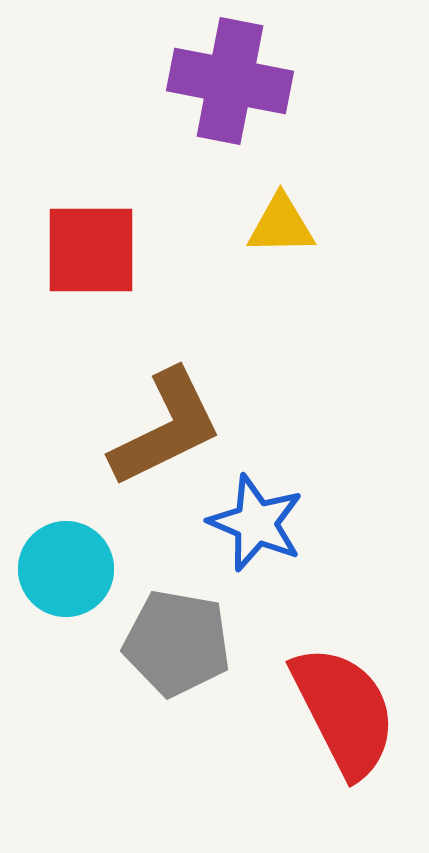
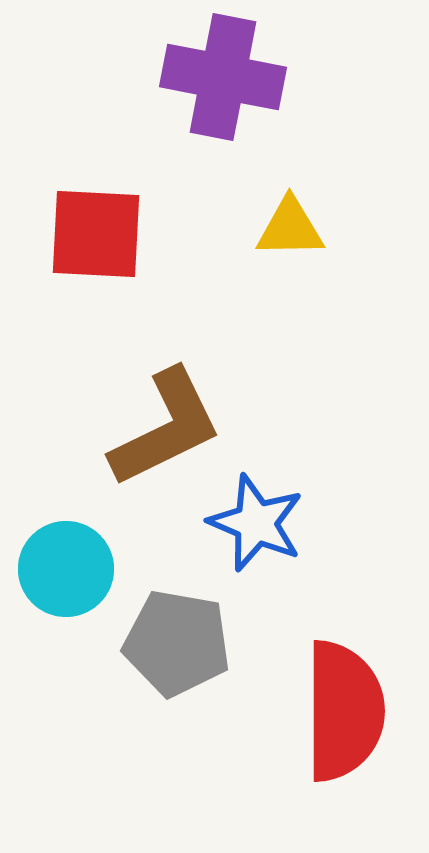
purple cross: moved 7 px left, 4 px up
yellow triangle: moved 9 px right, 3 px down
red square: moved 5 px right, 16 px up; rotated 3 degrees clockwise
red semicircle: rotated 27 degrees clockwise
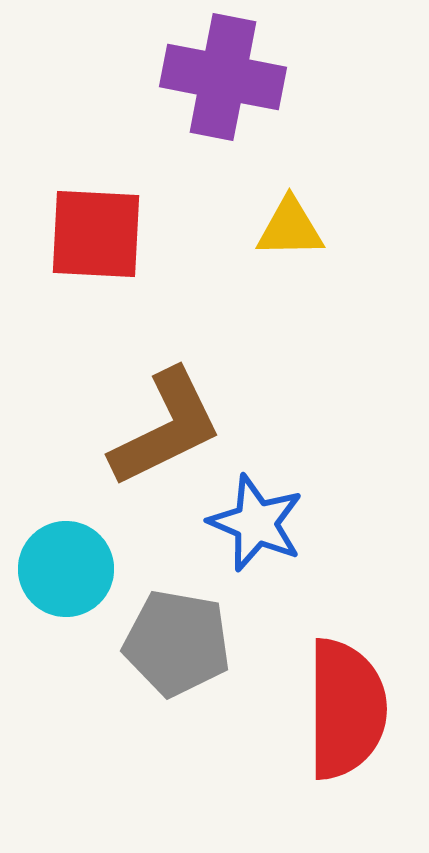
red semicircle: moved 2 px right, 2 px up
